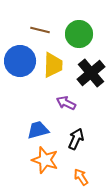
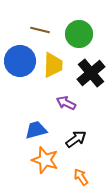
blue trapezoid: moved 2 px left
black arrow: rotated 30 degrees clockwise
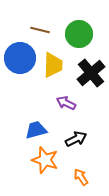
blue circle: moved 3 px up
black arrow: rotated 10 degrees clockwise
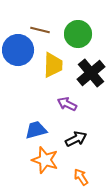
green circle: moved 1 px left
blue circle: moved 2 px left, 8 px up
purple arrow: moved 1 px right, 1 px down
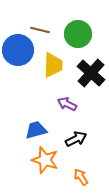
black cross: rotated 8 degrees counterclockwise
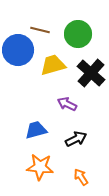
yellow trapezoid: rotated 108 degrees counterclockwise
orange star: moved 5 px left, 7 px down; rotated 12 degrees counterclockwise
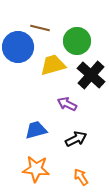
brown line: moved 2 px up
green circle: moved 1 px left, 7 px down
blue circle: moved 3 px up
black cross: moved 2 px down
orange star: moved 4 px left, 2 px down
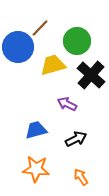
brown line: rotated 60 degrees counterclockwise
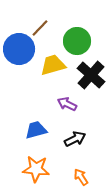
blue circle: moved 1 px right, 2 px down
black arrow: moved 1 px left
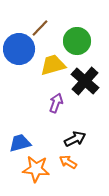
black cross: moved 6 px left, 6 px down
purple arrow: moved 11 px left, 1 px up; rotated 84 degrees clockwise
blue trapezoid: moved 16 px left, 13 px down
orange arrow: moved 13 px left, 15 px up; rotated 24 degrees counterclockwise
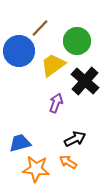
blue circle: moved 2 px down
yellow trapezoid: rotated 20 degrees counterclockwise
